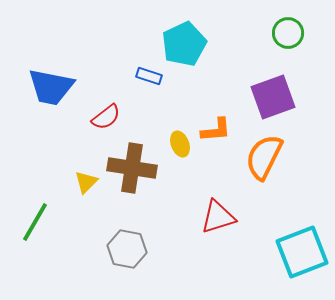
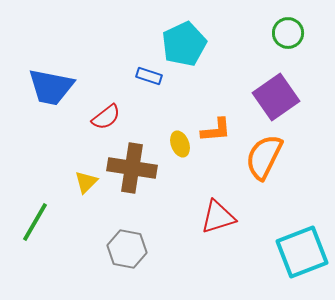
purple square: moved 3 px right; rotated 15 degrees counterclockwise
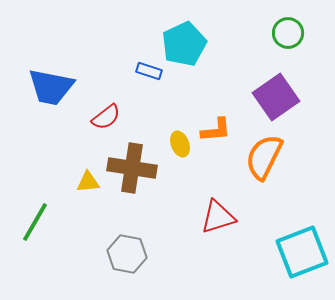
blue rectangle: moved 5 px up
yellow triangle: moved 2 px right; rotated 40 degrees clockwise
gray hexagon: moved 5 px down
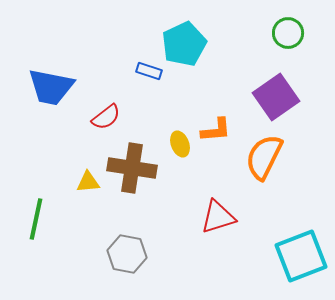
green line: moved 1 px right, 3 px up; rotated 18 degrees counterclockwise
cyan square: moved 1 px left, 4 px down
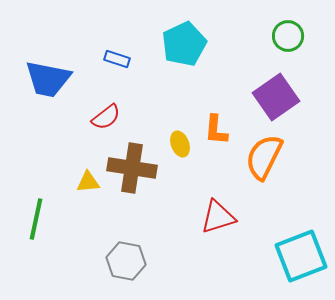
green circle: moved 3 px down
blue rectangle: moved 32 px left, 12 px up
blue trapezoid: moved 3 px left, 8 px up
orange L-shape: rotated 100 degrees clockwise
gray hexagon: moved 1 px left, 7 px down
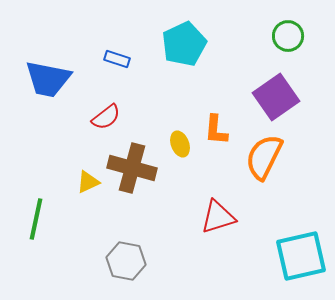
brown cross: rotated 6 degrees clockwise
yellow triangle: rotated 20 degrees counterclockwise
cyan square: rotated 8 degrees clockwise
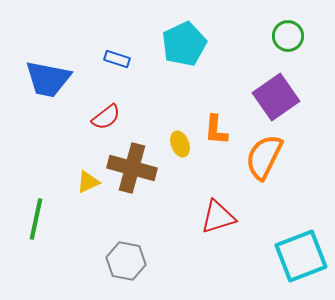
cyan square: rotated 8 degrees counterclockwise
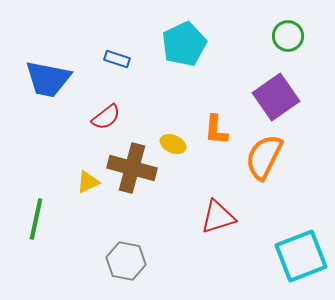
yellow ellipse: moved 7 px left; rotated 45 degrees counterclockwise
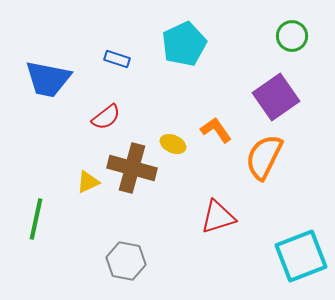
green circle: moved 4 px right
orange L-shape: rotated 140 degrees clockwise
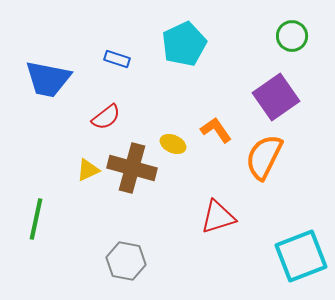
yellow triangle: moved 12 px up
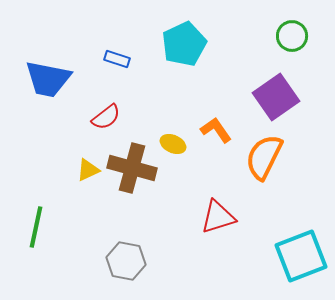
green line: moved 8 px down
